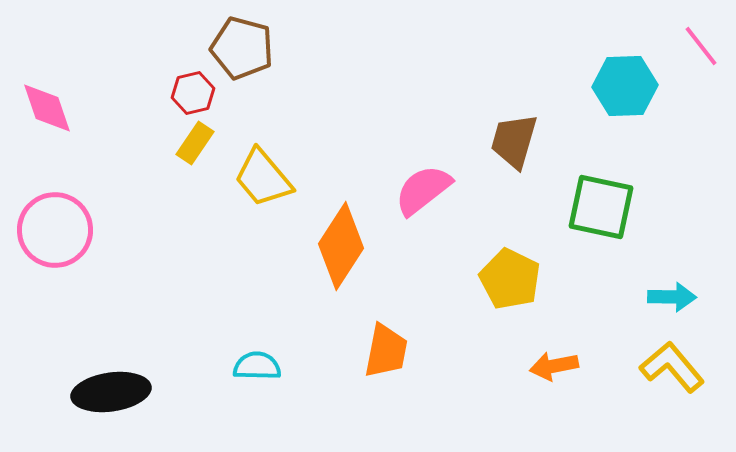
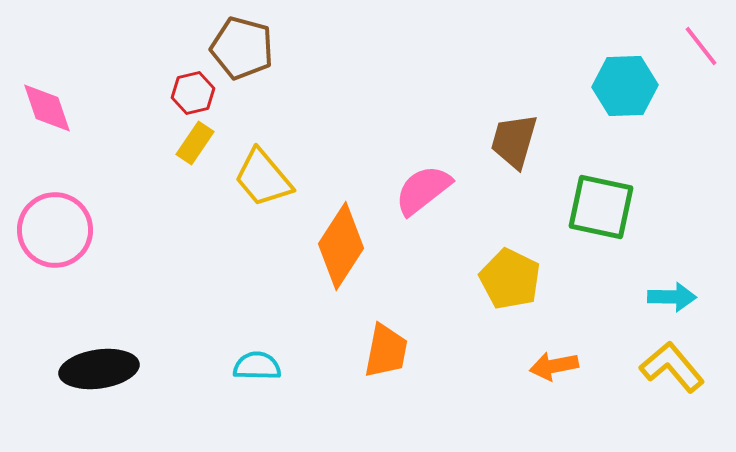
black ellipse: moved 12 px left, 23 px up
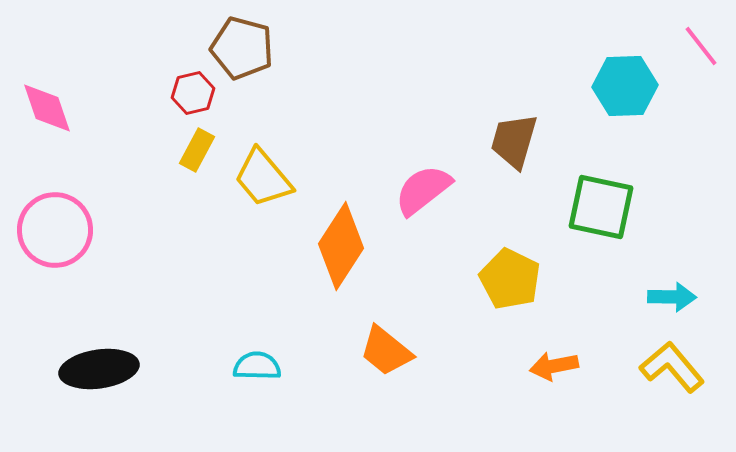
yellow rectangle: moved 2 px right, 7 px down; rotated 6 degrees counterclockwise
orange trapezoid: rotated 118 degrees clockwise
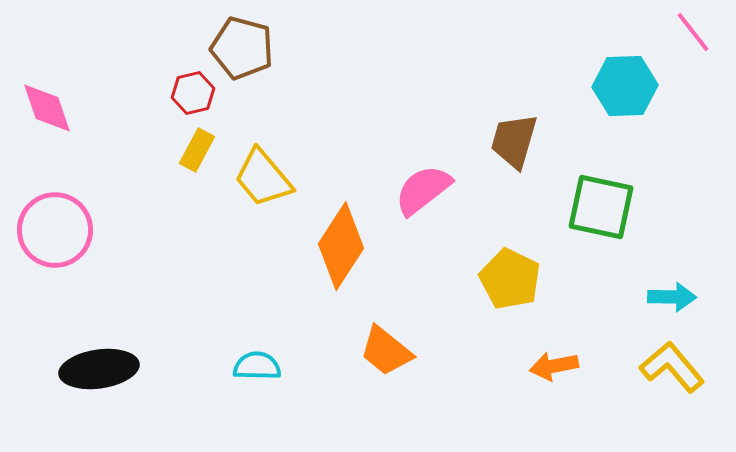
pink line: moved 8 px left, 14 px up
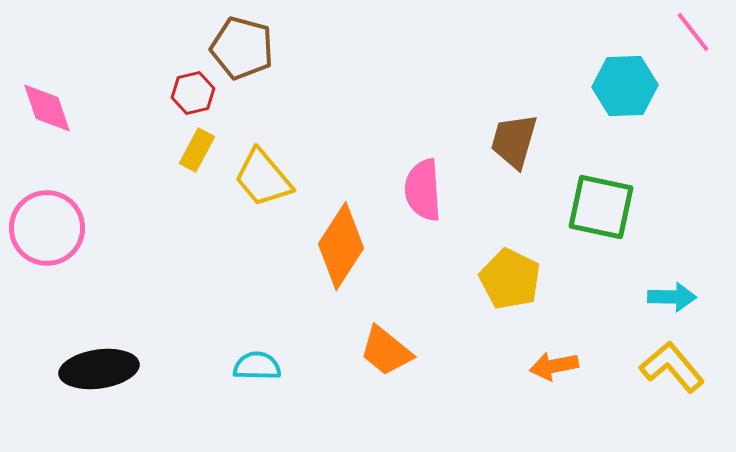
pink semicircle: rotated 56 degrees counterclockwise
pink circle: moved 8 px left, 2 px up
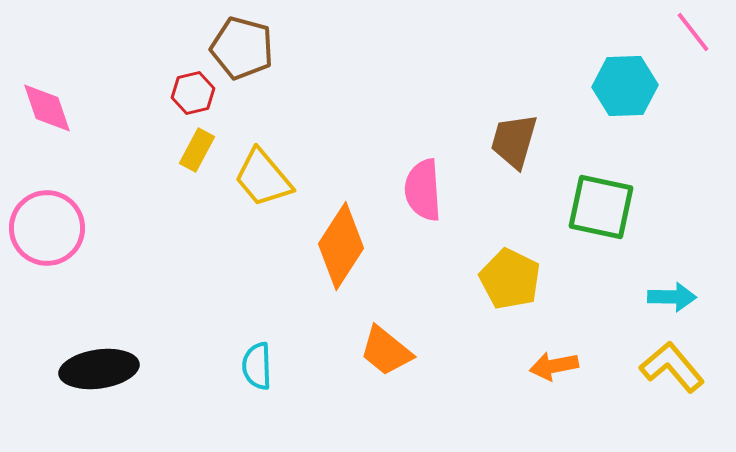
cyan semicircle: rotated 93 degrees counterclockwise
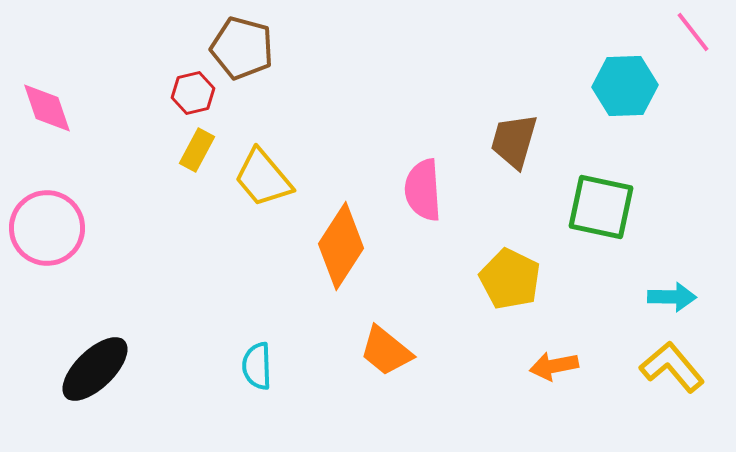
black ellipse: moved 4 px left; rotated 36 degrees counterclockwise
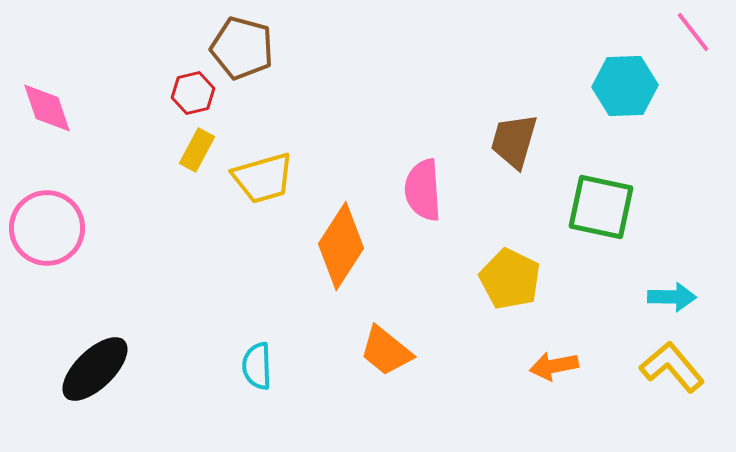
yellow trapezoid: rotated 66 degrees counterclockwise
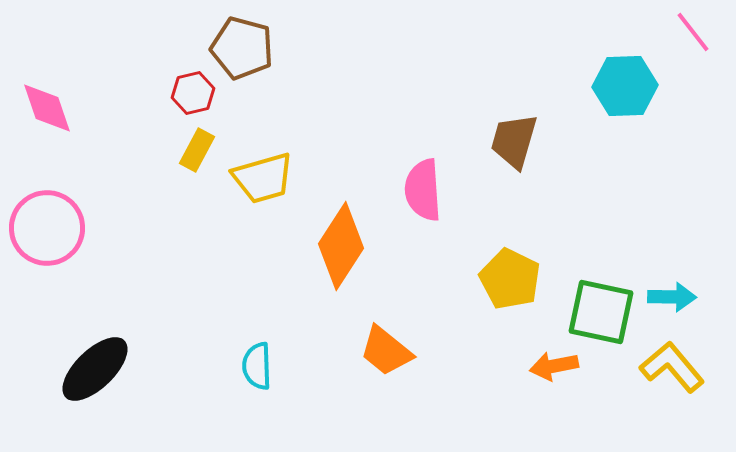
green square: moved 105 px down
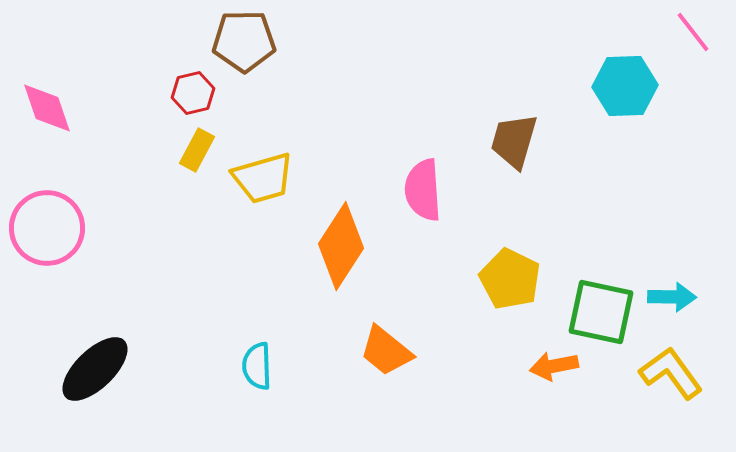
brown pentagon: moved 2 px right, 7 px up; rotated 16 degrees counterclockwise
yellow L-shape: moved 1 px left, 6 px down; rotated 4 degrees clockwise
